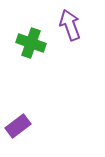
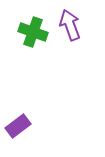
green cross: moved 2 px right, 11 px up
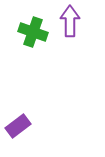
purple arrow: moved 4 px up; rotated 20 degrees clockwise
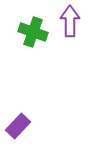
purple rectangle: rotated 10 degrees counterclockwise
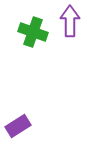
purple rectangle: rotated 15 degrees clockwise
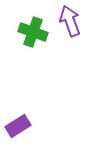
purple arrow: rotated 20 degrees counterclockwise
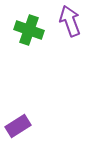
green cross: moved 4 px left, 2 px up
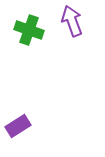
purple arrow: moved 2 px right
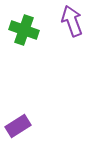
green cross: moved 5 px left
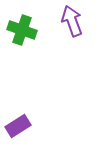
green cross: moved 2 px left
